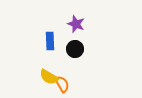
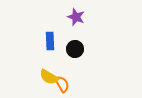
purple star: moved 7 px up
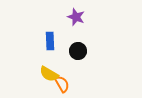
black circle: moved 3 px right, 2 px down
yellow semicircle: moved 3 px up
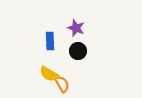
purple star: moved 11 px down
